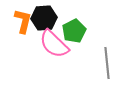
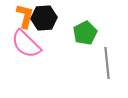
orange L-shape: moved 2 px right, 5 px up
green pentagon: moved 11 px right, 2 px down
pink semicircle: moved 28 px left
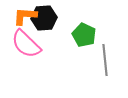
orange L-shape: rotated 100 degrees counterclockwise
green pentagon: moved 1 px left, 2 px down; rotated 20 degrees counterclockwise
gray line: moved 2 px left, 3 px up
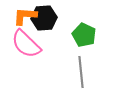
gray line: moved 24 px left, 12 px down
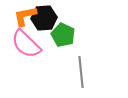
orange L-shape: rotated 15 degrees counterclockwise
green pentagon: moved 21 px left
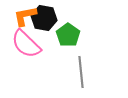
black hexagon: rotated 15 degrees clockwise
green pentagon: moved 5 px right; rotated 10 degrees clockwise
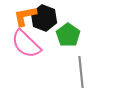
black hexagon: rotated 10 degrees clockwise
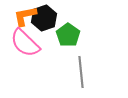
black hexagon: rotated 20 degrees clockwise
pink semicircle: moved 1 px left, 1 px up
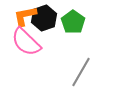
green pentagon: moved 5 px right, 13 px up
pink semicircle: moved 1 px right, 1 px up
gray line: rotated 36 degrees clockwise
